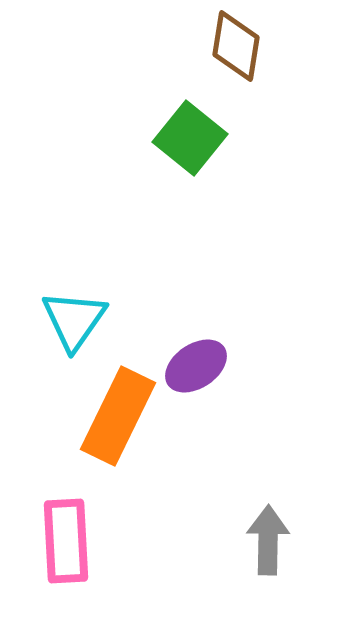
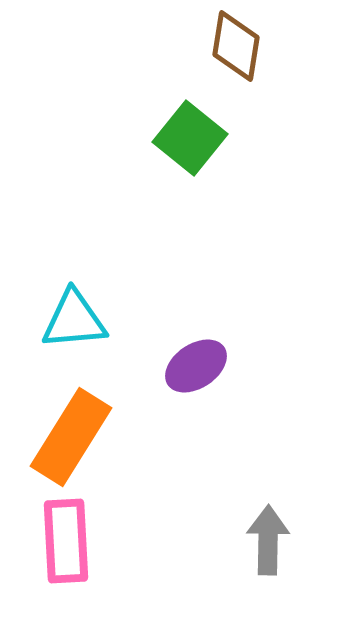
cyan triangle: rotated 50 degrees clockwise
orange rectangle: moved 47 px left, 21 px down; rotated 6 degrees clockwise
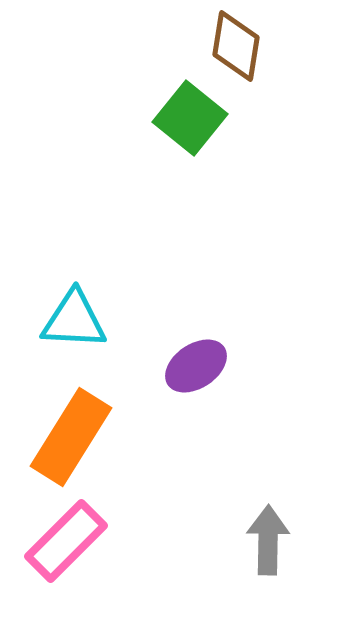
green square: moved 20 px up
cyan triangle: rotated 8 degrees clockwise
pink rectangle: rotated 48 degrees clockwise
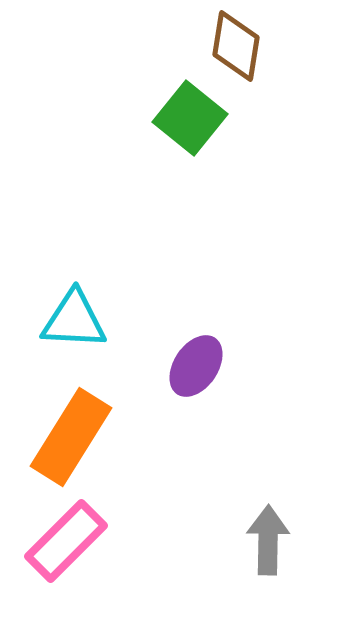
purple ellipse: rotated 22 degrees counterclockwise
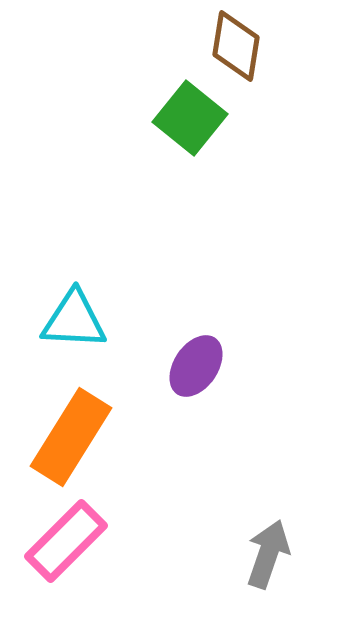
gray arrow: moved 14 px down; rotated 18 degrees clockwise
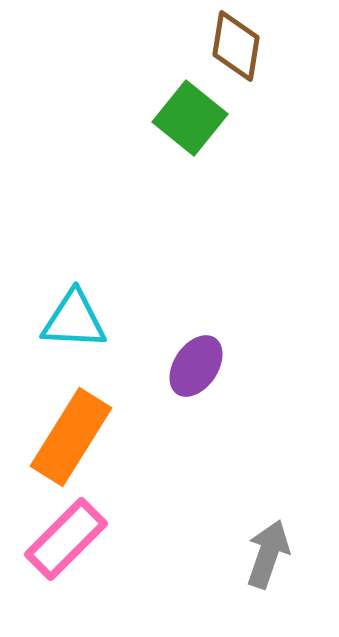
pink rectangle: moved 2 px up
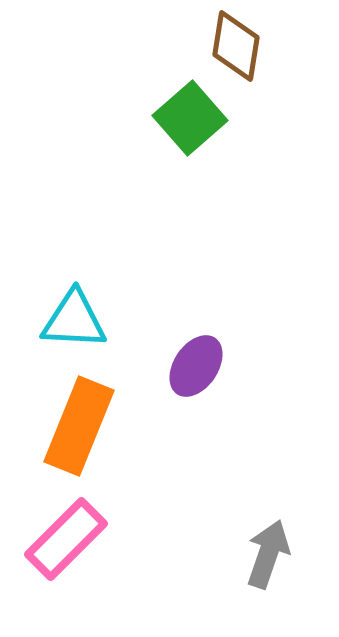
green square: rotated 10 degrees clockwise
orange rectangle: moved 8 px right, 11 px up; rotated 10 degrees counterclockwise
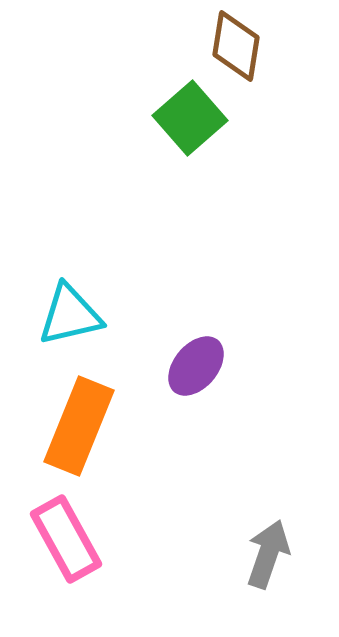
cyan triangle: moved 4 px left, 5 px up; rotated 16 degrees counterclockwise
purple ellipse: rotated 6 degrees clockwise
pink rectangle: rotated 74 degrees counterclockwise
